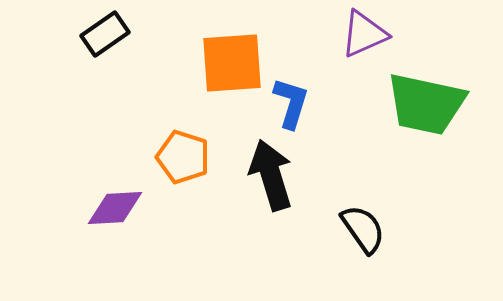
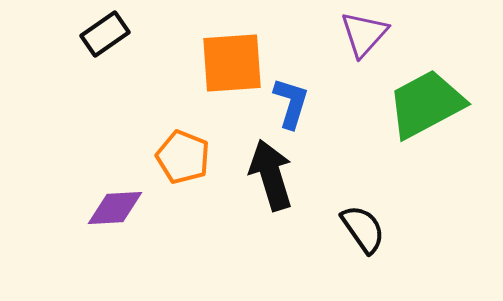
purple triangle: rotated 24 degrees counterclockwise
green trapezoid: rotated 140 degrees clockwise
orange pentagon: rotated 4 degrees clockwise
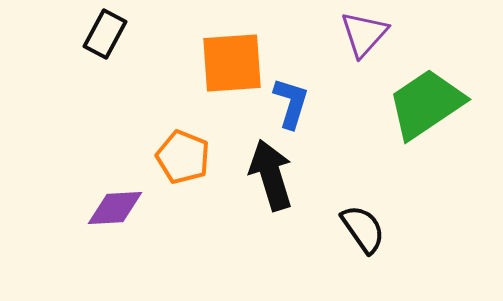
black rectangle: rotated 27 degrees counterclockwise
green trapezoid: rotated 6 degrees counterclockwise
